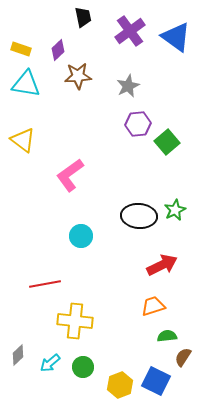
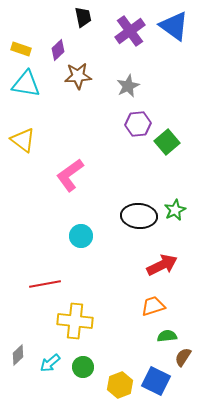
blue triangle: moved 2 px left, 11 px up
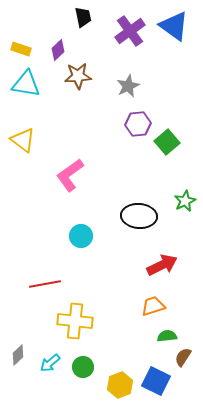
green star: moved 10 px right, 9 px up
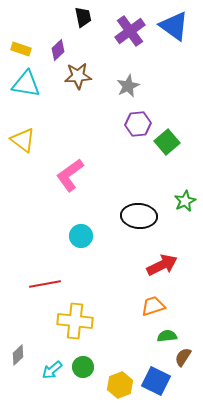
cyan arrow: moved 2 px right, 7 px down
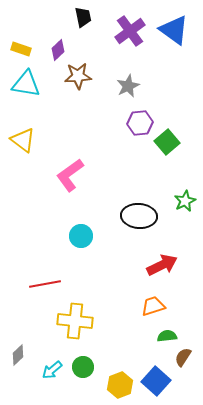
blue triangle: moved 4 px down
purple hexagon: moved 2 px right, 1 px up
blue square: rotated 16 degrees clockwise
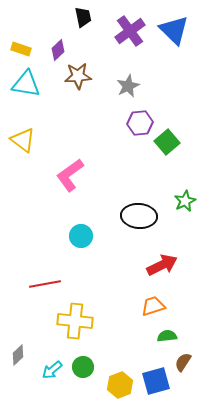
blue triangle: rotated 8 degrees clockwise
brown semicircle: moved 5 px down
blue square: rotated 32 degrees clockwise
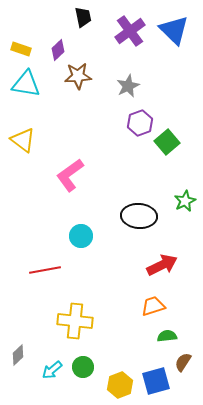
purple hexagon: rotated 15 degrees counterclockwise
red line: moved 14 px up
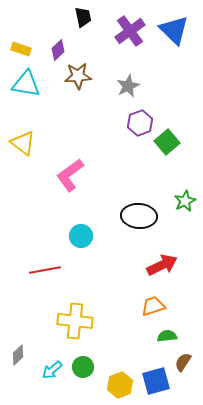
yellow triangle: moved 3 px down
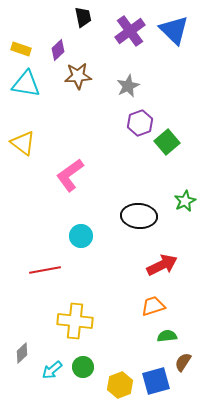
gray diamond: moved 4 px right, 2 px up
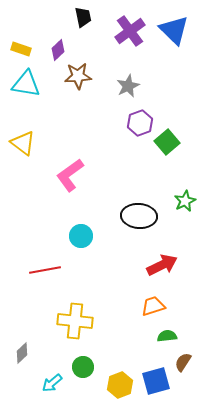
cyan arrow: moved 13 px down
